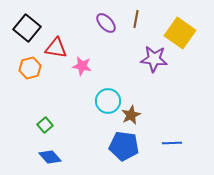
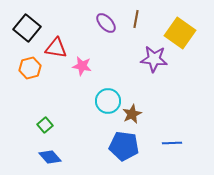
brown star: moved 1 px right, 1 px up
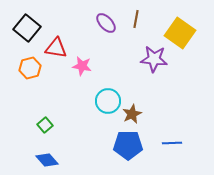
blue pentagon: moved 4 px right, 1 px up; rotated 8 degrees counterclockwise
blue diamond: moved 3 px left, 3 px down
